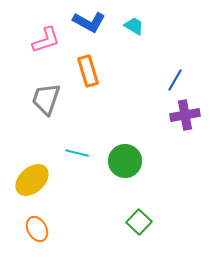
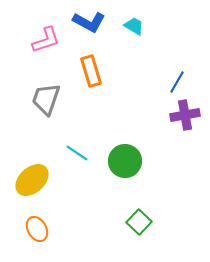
orange rectangle: moved 3 px right
blue line: moved 2 px right, 2 px down
cyan line: rotated 20 degrees clockwise
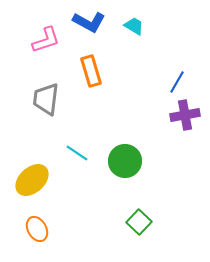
gray trapezoid: rotated 12 degrees counterclockwise
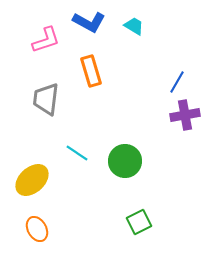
green square: rotated 20 degrees clockwise
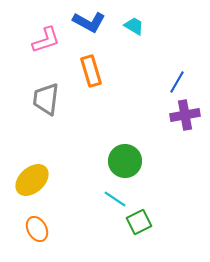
cyan line: moved 38 px right, 46 px down
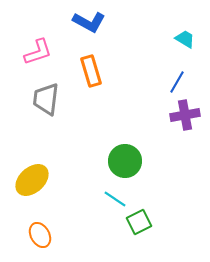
cyan trapezoid: moved 51 px right, 13 px down
pink L-shape: moved 8 px left, 12 px down
orange ellipse: moved 3 px right, 6 px down
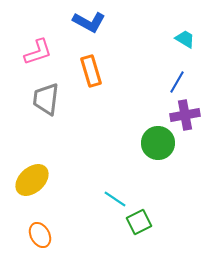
green circle: moved 33 px right, 18 px up
